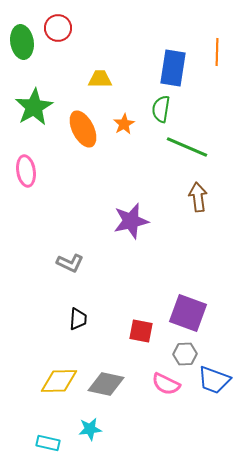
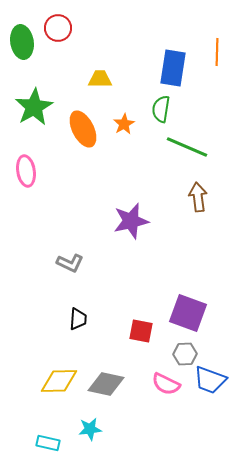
blue trapezoid: moved 4 px left
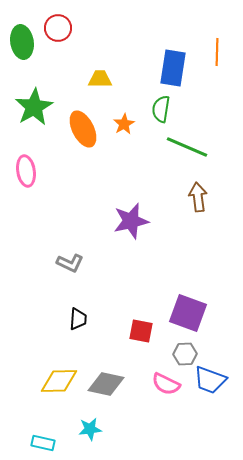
cyan rectangle: moved 5 px left
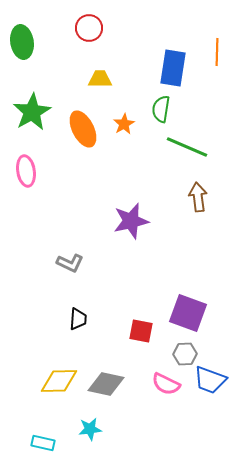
red circle: moved 31 px right
green star: moved 2 px left, 5 px down
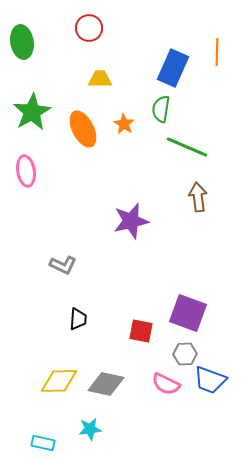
blue rectangle: rotated 15 degrees clockwise
orange star: rotated 10 degrees counterclockwise
gray L-shape: moved 7 px left, 2 px down
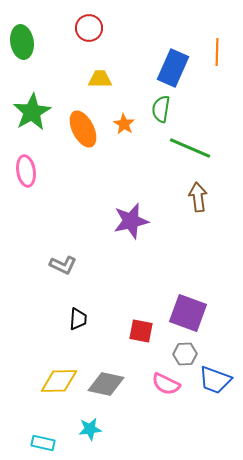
green line: moved 3 px right, 1 px down
blue trapezoid: moved 5 px right
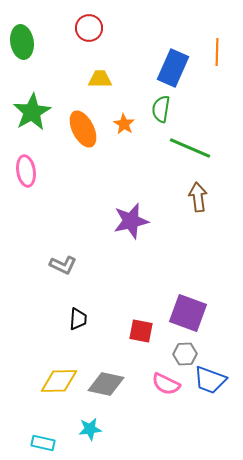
blue trapezoid: moved 5 px left
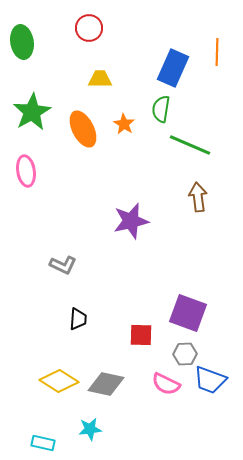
green line: moved 3 px up
red square: moved 4 px down; rotated 10 degrees counterclockwise
yellow diamond: rotated 33 degrees clockwise
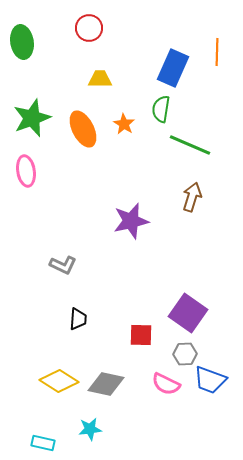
green star: moved 6 px down; rotated 9 degrees clockwise
brown arrow: moved 6 px left; rotated 24 degrees clockwise
purple square: rotated 15 degrees clockwise
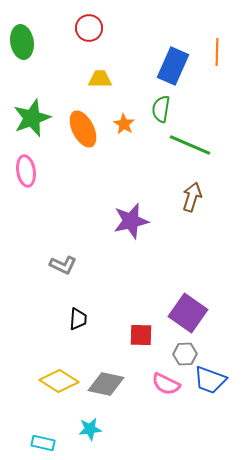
blue rectangle: moved 2 px up
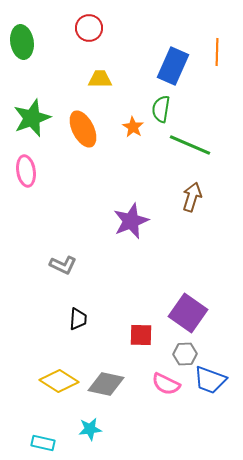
orange star: moved 9 px right, 3 px down
purple star: rotated 9 degrees counterclockwise
